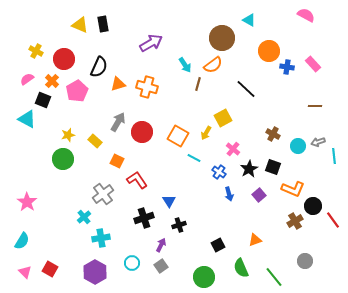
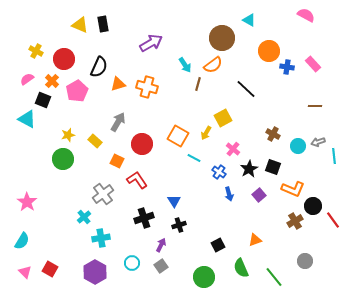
red circle at (142, 132): moved 12 px down
blue triangle at (169, 201): moved 5 px right
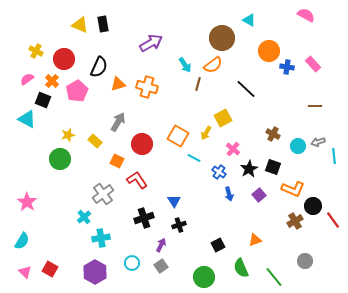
green circle at (63, 159): moved 3 px left
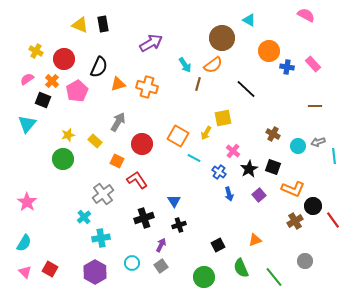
yellow square at (223, 118): rotated 18 degrees clockwise
cyan triangle at (27, 119): moved 5 px down; rotated 42 degrees clockwise
pink cross at (233, 149): moved 2 px down
green circle at (60, 159): moved 3 px right
cyan semicircle at (22, 241): moved 2 px right, 2 px down
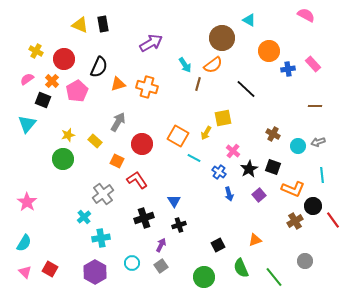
blue cross at (287, 67): moved 1 px right, 2 px down; rotated 16 degrees counterclockwise
cyan line at (334, 156): moved 12 px left, 19 px down
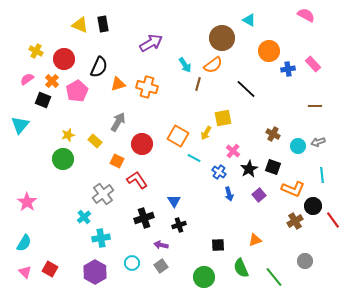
cyan triangle at (27, 124): moved 7 px left, 1 px down
purple arrow at (161, 245): rotated 104 degrees counterclockwise
black square at (218, 245): rotated 24 degrees clockwise
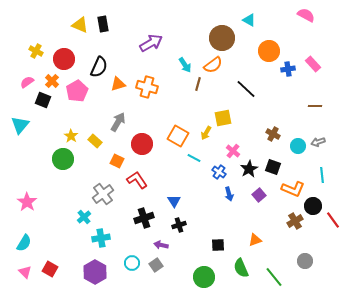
pink semicircle at (27, 79): moved 3 px down
yellow star at (68, 135): moved 3 px right, 1 px down; rotated 24 degrees counterclockwise
gray square at (161, 266): moved 5 px left, 1 px up
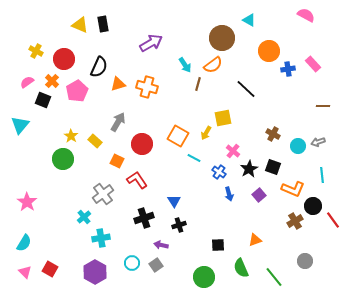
brown line at (315, 106): moved 8 px right
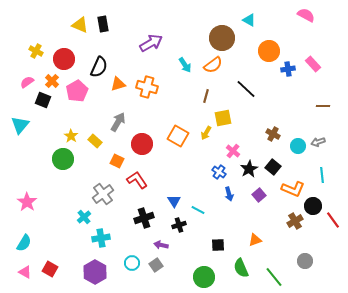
brown line at (198, 84): moved 8 px right, 12 px down
cyan line at (194, 158): moved 4 px right, 52 px down
black square at (273, 167): rotated 21 degrees clockwise
pink triangle at (25, 272): rotated 16 degrees counterclockwise
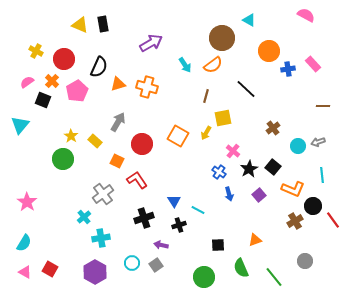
brown cross at (273, 134): moved 6 px up; rotated 24 degrees clockwise
